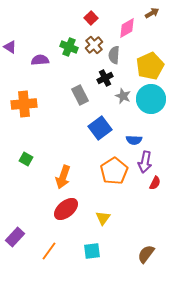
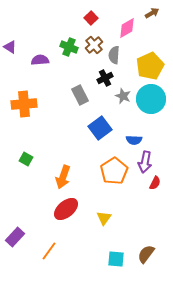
yellow triangle: moved 1 px right
cyan square: moved 24 px right, 8 px down; rotated 12 degrees clockwise
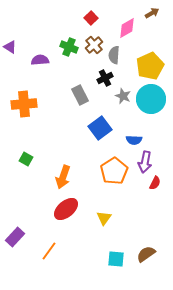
brown semicircle: rotated 18 degrees clockwise
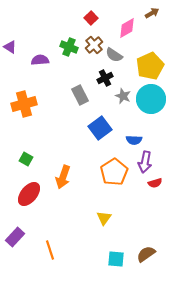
gray semicircle: rotated 60 degrees counterclockwise
orange cross: rotated 10 degrees counterclockwise
orange pentagon: moved 1 px down
red semicircle: rotated 48 degrees clockwise
red ellipse: moved 37 px left, 15 px up; rotated 10 degrees counterclockwise
orange line: moved 1 px right, 1 px up; rotated 54 degrees counterclockwise
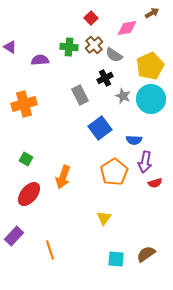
pink diamond: rotated 20 degrees clockwise
green cross: rotated 18 degrees counterclockwise
purple rectangle: moved 1 px left, 1 px up
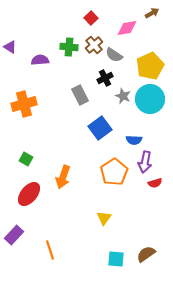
cyan circle: moved 1 px left
purple rectangle: moved 1 px up
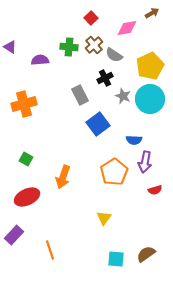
blue square: moved 2 px left, 4 px up
red semicircle: moved 7 px down
red ellipse: moved 2 px left, 3 px down; rotated 25 degrees clockwise
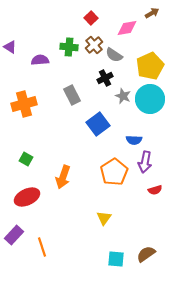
gray rectangle: moved 8 px left
orange line: moved 8 px left, 3 px up
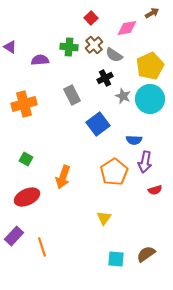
purple rectangle: moved 1 px down
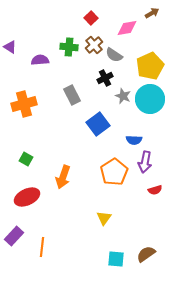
orange line: rotated 24 degrees clockwise
